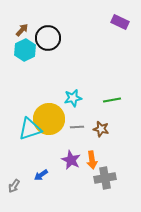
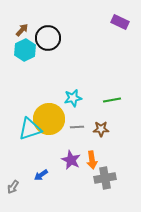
brown star: rotated 14 degrees counterclockwise
gray arrow: moved 1 px left, 1 px down
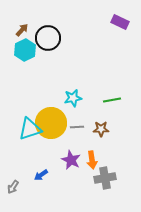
yellow circle: moved 2 px right, 4 px down
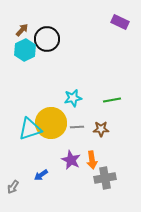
black circle: moved 1 px left, 1 px down
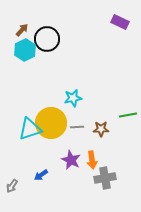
green line: moved 16 px right, 15 px down
gray arrow: moved 1 px left, 1 px up
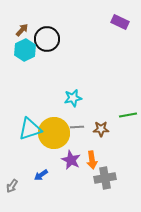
yellow circle: moved 3 px right, 10 px down
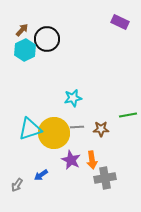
gray arrow: moved 5 px right, 1 px up
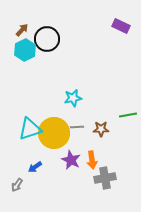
purple rectangle: moved 1 px right, 4 px down
blue arrow: moved 6 px left, 8 px up
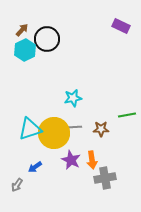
green line: moved 1 px left
gray line: moved 2 px left
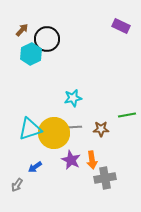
cyan hexagon: moved 6 px right, 4 px down
